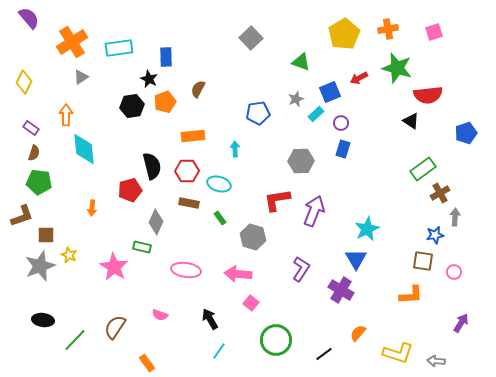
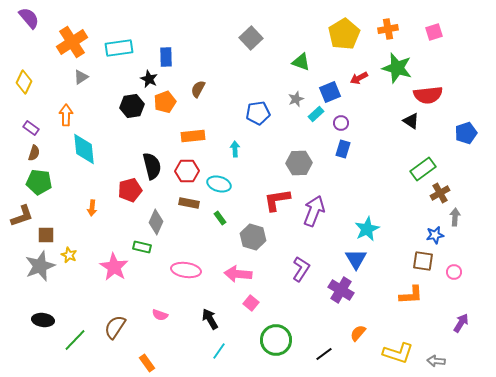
gray hexagon at (301, 161): moved 2 px left, 2 px down
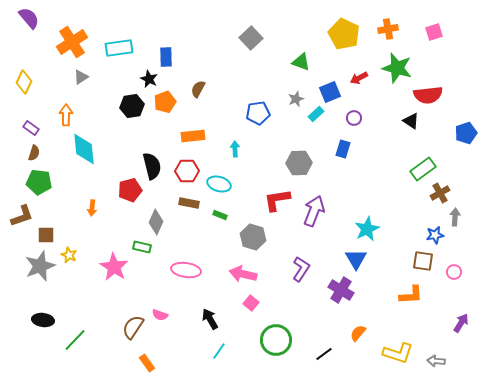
yellow pentagon at (344, 34): rotated 16 degrees counterclockwise
purple circle at (341, 123): moved 13 px right, 5 px up
green rectangle at (220, 218): moved 3 px up; rotated 32 degrees counterclockwise
pink arrow at (238, 274): moved 5 px right; rotated 8 degrees clockwise
brown semicircle at (115, 327): moved 18 px right
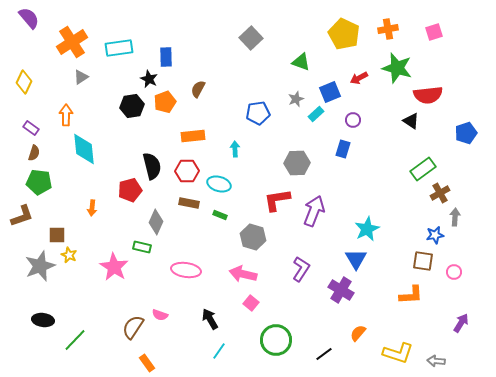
purple circle at (354, 118): moved 1 px left, 2 px down
gray hexagon at (299, 163): moved 2 px left
brown square at (46, 235): moved 11 px right
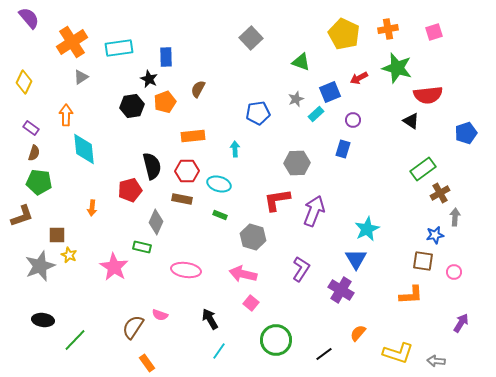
brown rectangle at (189, 203): moved 7 px left, 4 px up
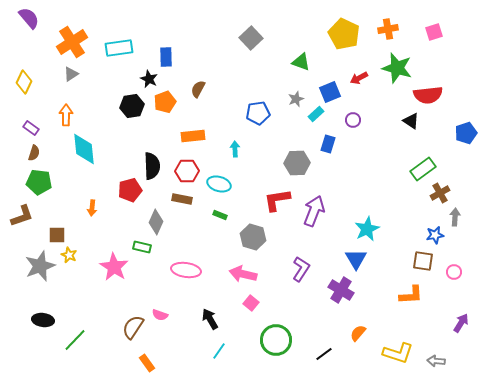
gray triangle at (81, 77): moved 10 px left, 3 px up
blue rectangle at (343, 149): moved 15 px left, 5 px up
black semicircle at (152, 166): rotated 12 degrees clockwise
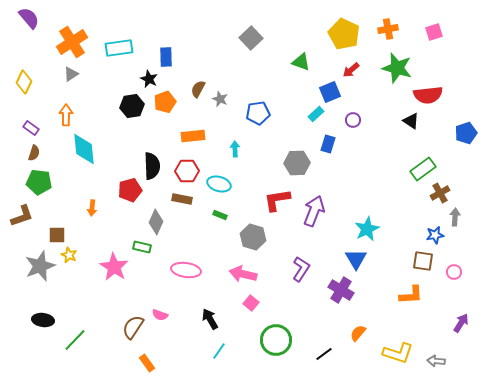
red arrow at (359, 78): moved 8 px left, 8 px up; rotated 12 degrees counterclockwise
gray star at (296, 99): moved 76 px left; rotated 28 degrees counterclockwise
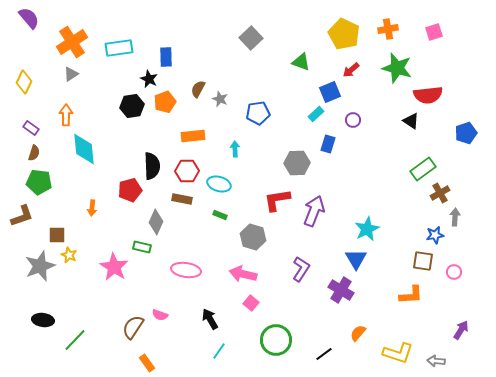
purple arrow at (461, 323): moved 7 px down
